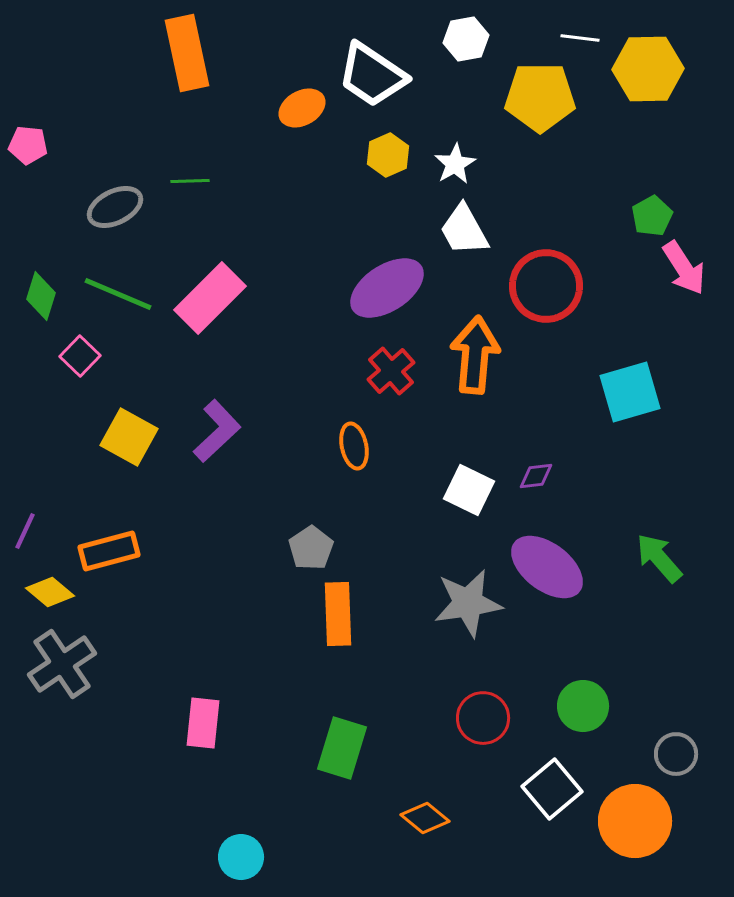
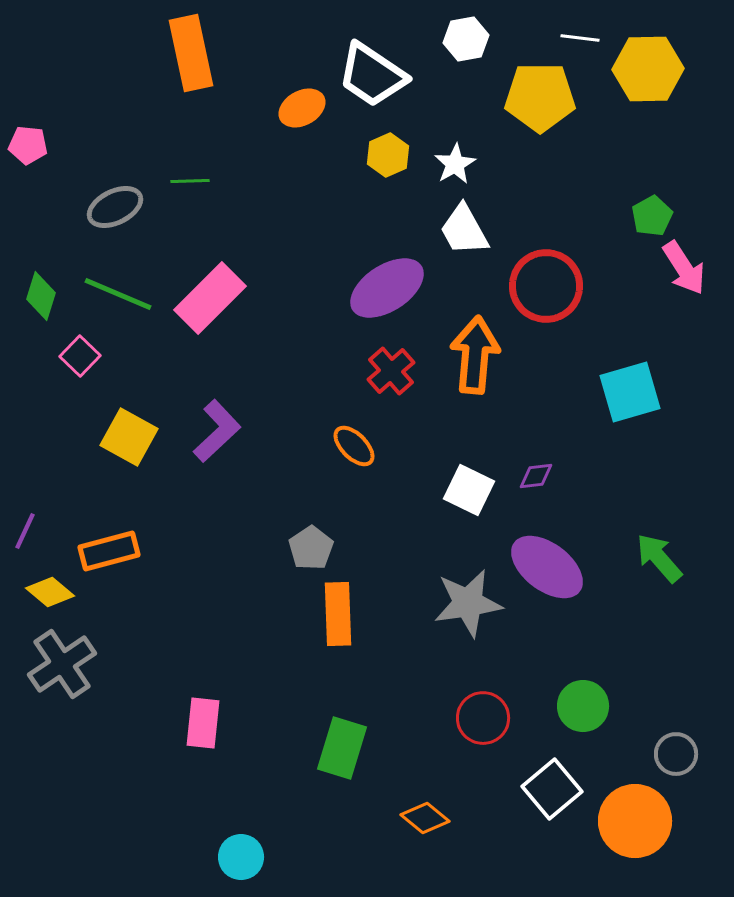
orange rectangle at (187, 53): moved 4 px right
orange ellipse at (354, 446): rotated 33 degrees counterclockwise
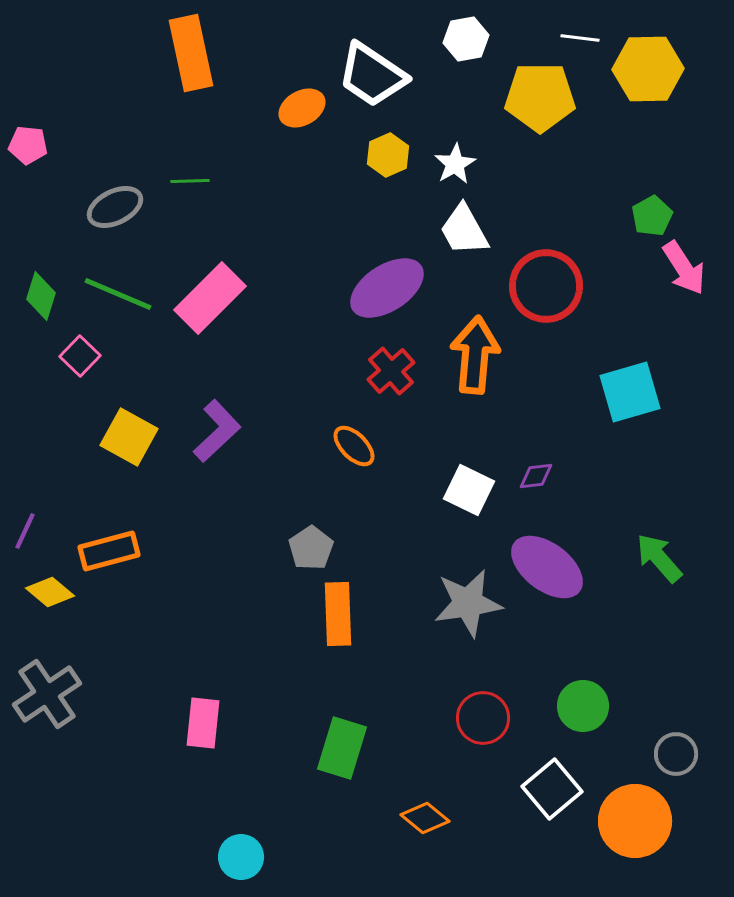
gray cross at (62, 664): moved 15 px left, 30 px down
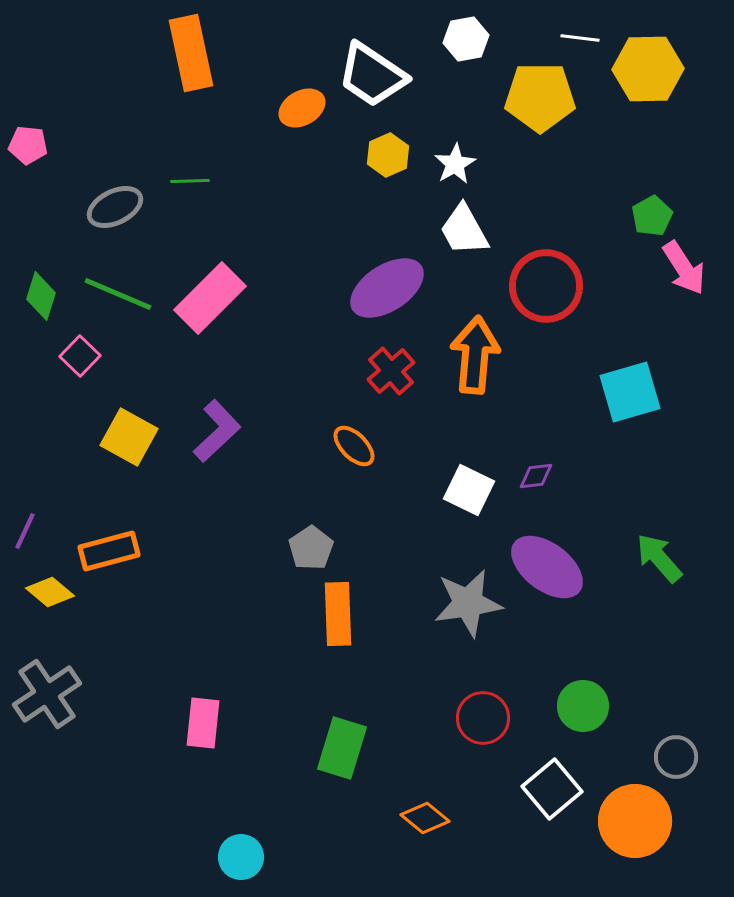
gray circle at (676, 754): moved 3 px down
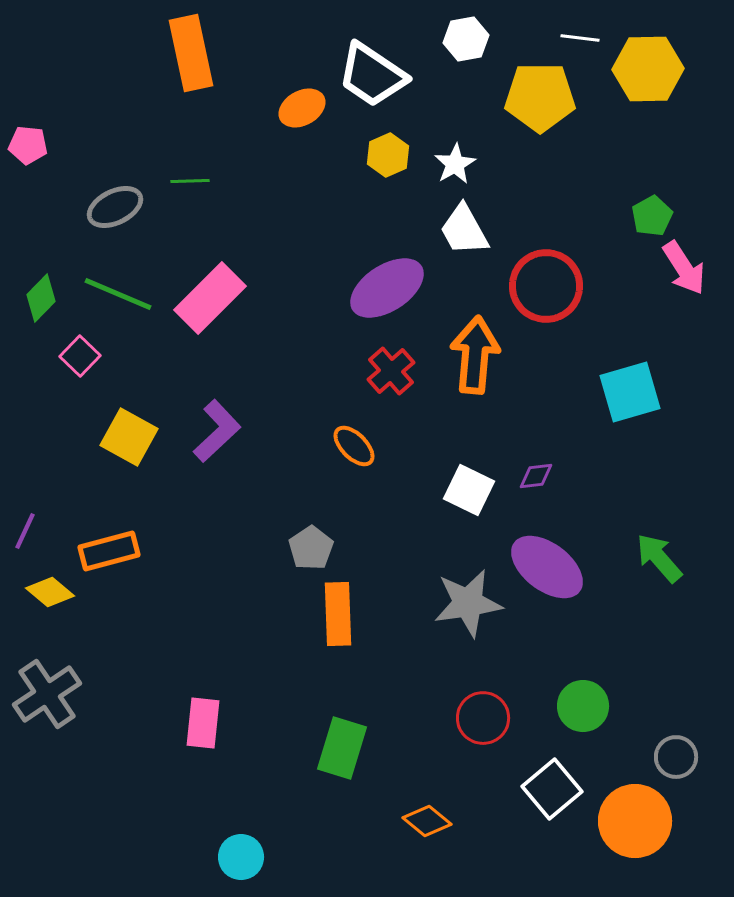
green diamond at (41, 296): moved 2 px down; rotated 27 degrees clockwise
orange diamond at (425, 818): moved 2 px right, 3 px down
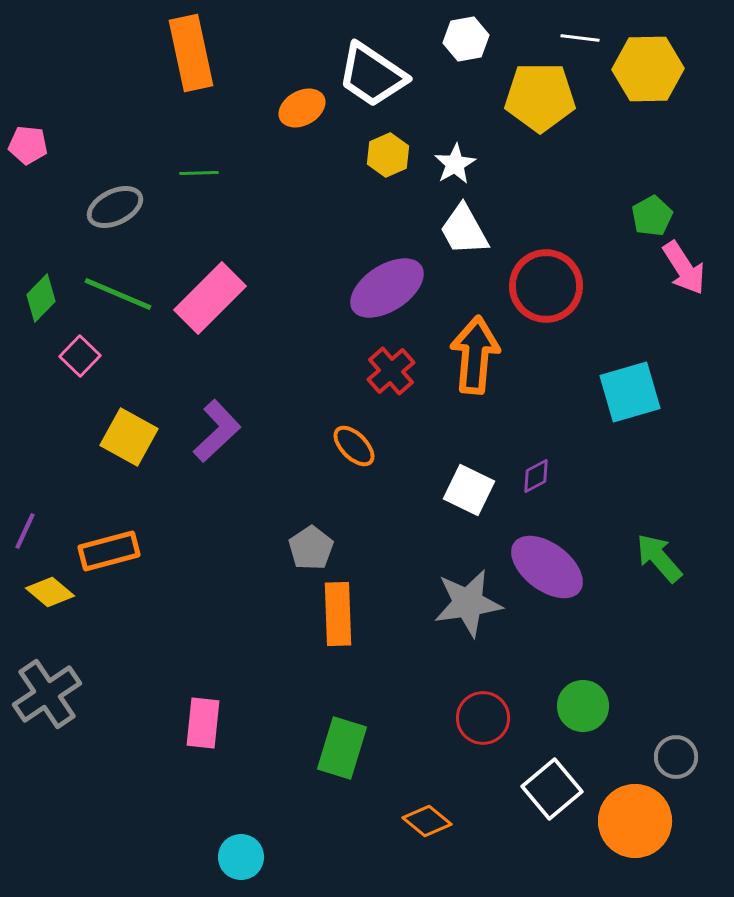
green line at (190, 181): moved 9 px right, 8 px up
purple diamond at (536, 476): rotated 21 degrees counterclockwise
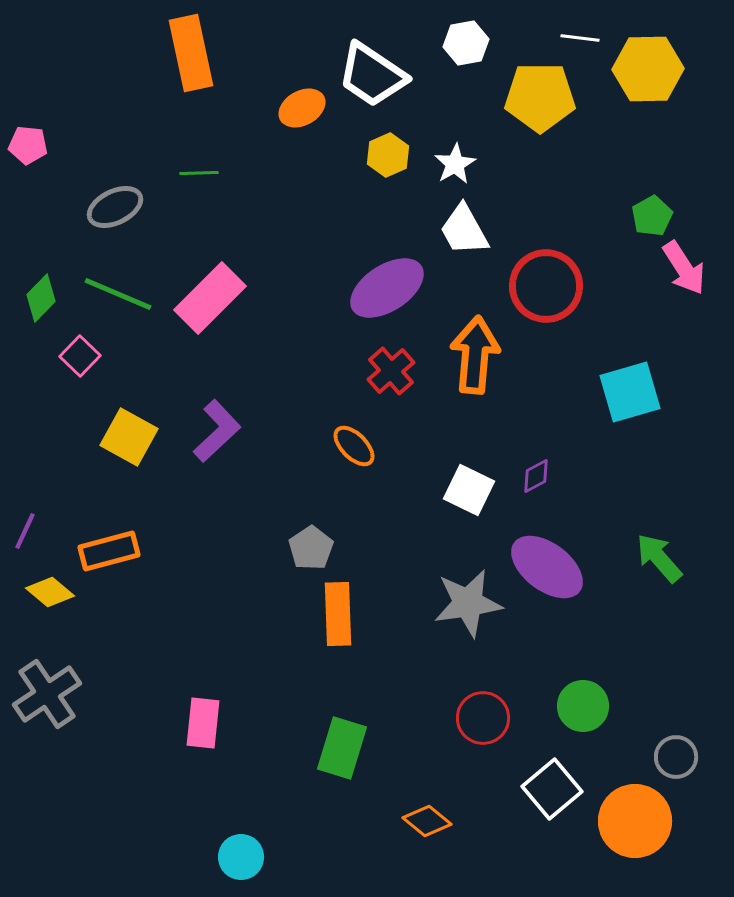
white hexagon at (466, 39): moved 4 px down
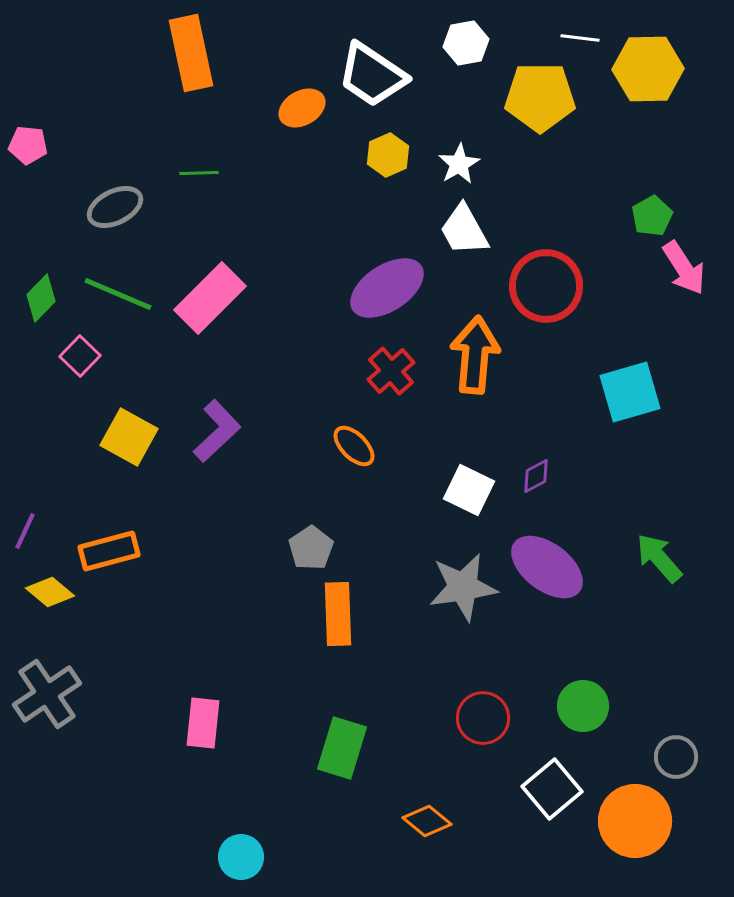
white star at (455, 164): moved 4 px right
gray star at (468, 603): moved 5 px left, 16 px up
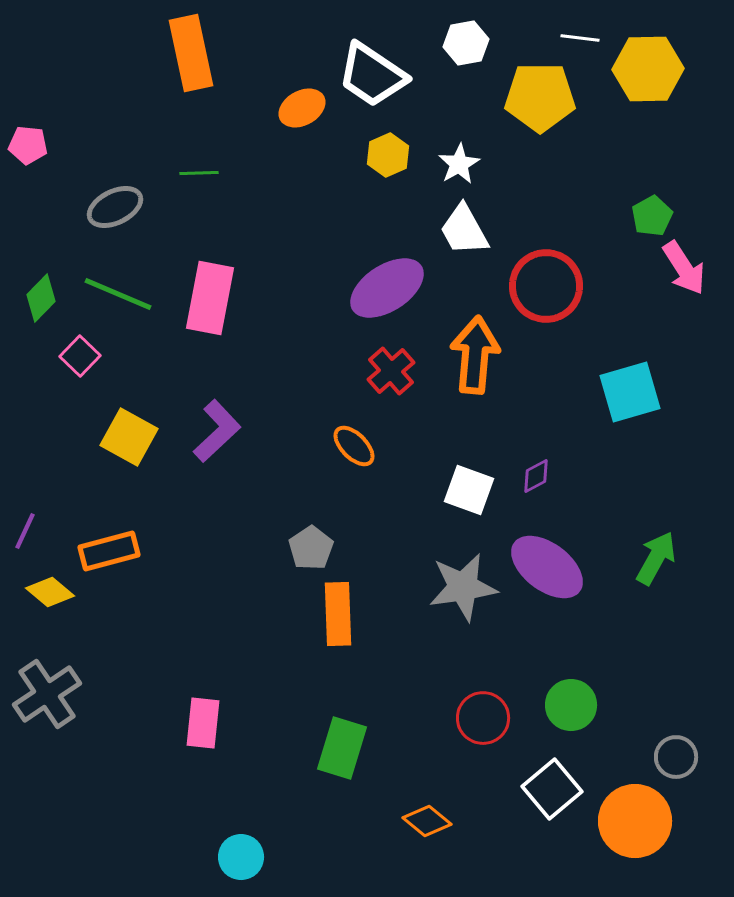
pink rectangle at (210, 298): rotated 34 degrees counterclockwise
white square at (469, 490): rotated 6 degrees counterclockwise
green arrow at (659, 558): moved 3 px left; rotated 70 degrees clockwise
green circle at (583, 706): moved 12 px left, 1 px up
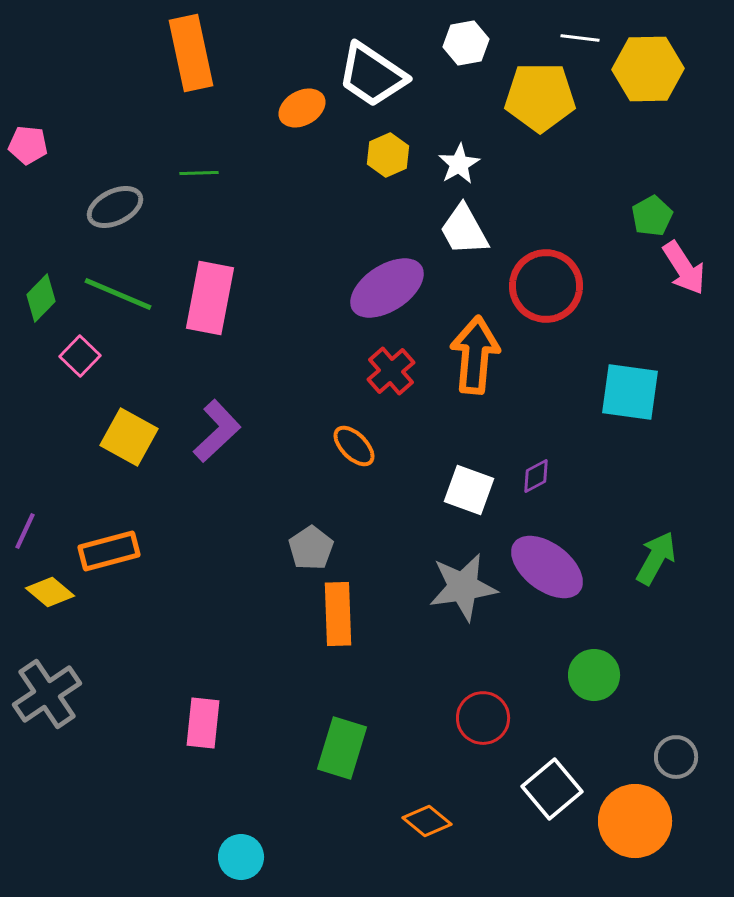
cyan square at (630, 392): rotated 24 degrees clockwise
green circle at (571, 705): moved 23 px right, 30 px up
